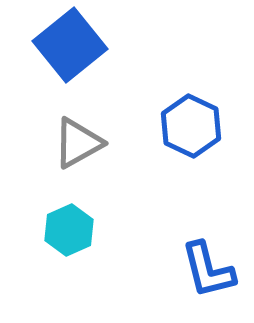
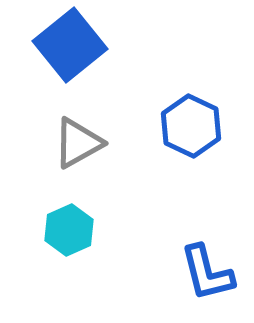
blue L-shape: moved 1 px left, 3 px down
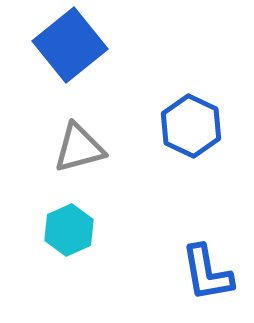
gray triangle: moved 1 px right, 5 px down; rotated 14 degrees clockwise
blue L-shape: rotated 4 degrees clockwise
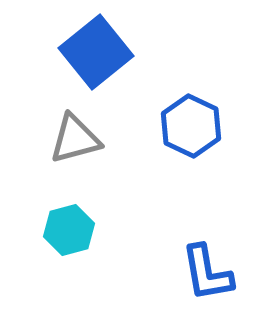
blue square: moved 26 px right, 7 px down
gray triangle: moved 4 px left, 9 px up
cyan hexagon: rotated 9 degrees clockwise
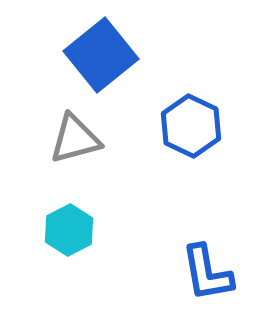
blue square: moved 5 px right, 3 px down
cyan hexagon: rotated 12 degrees counterclockwise
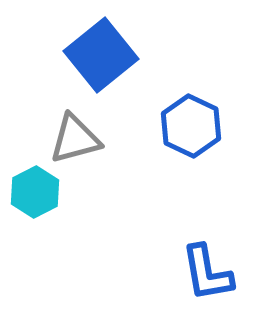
cyan hexagon: moved 34 px left, 38 px up
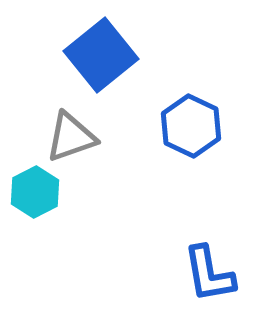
gray triangle: moved 4 px left, 2 px up; rotated 4 degrees counterclockwise
blue L-shape: moved 2 px right, 1 px down
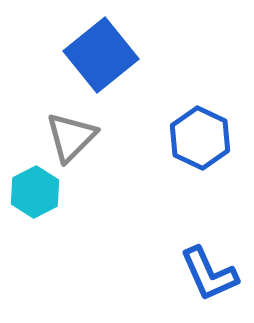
blue hexagon: moved 9 px right, 12 px down
gray triangle: rotated 26 degrees counterclockwise
blue L-shape: rotated 14 degrees counterclockwise
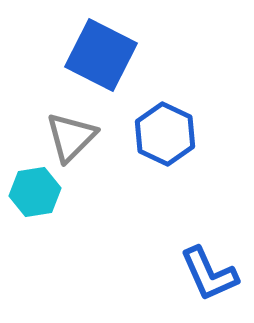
blue square: rotated 24 degrees counterclockwise
blue hexagon: moved 35 px left, 4 px up
cyan hexagon: rotated 18 degrees clockwise
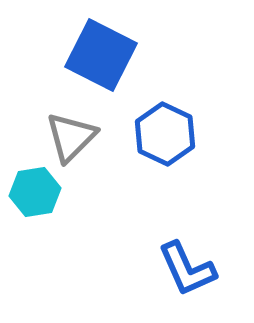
blue L-shape: moved 22 px left, 5 px up
